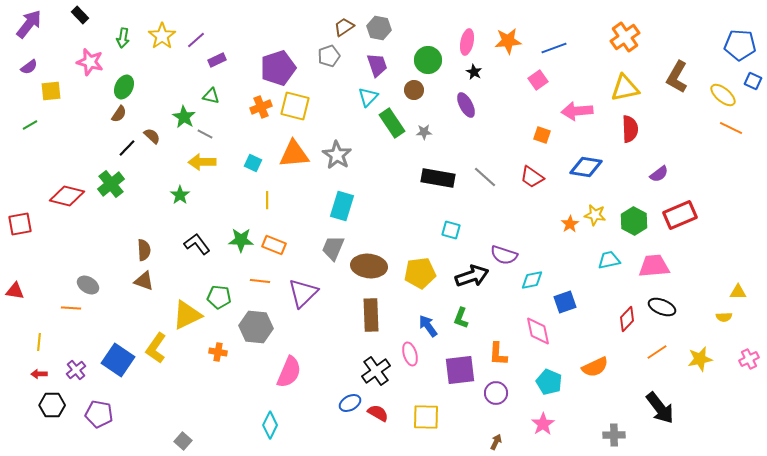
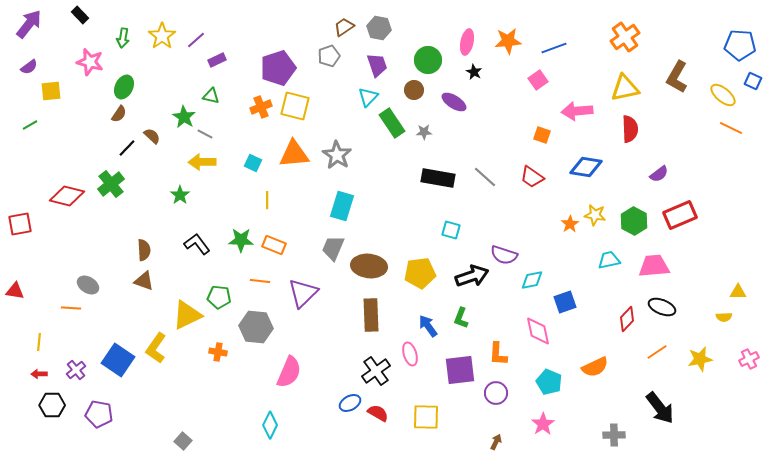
purple ellipse at (466, 105): moved 12 px left, 3 px up; rotated 30 degrees counterclockwise
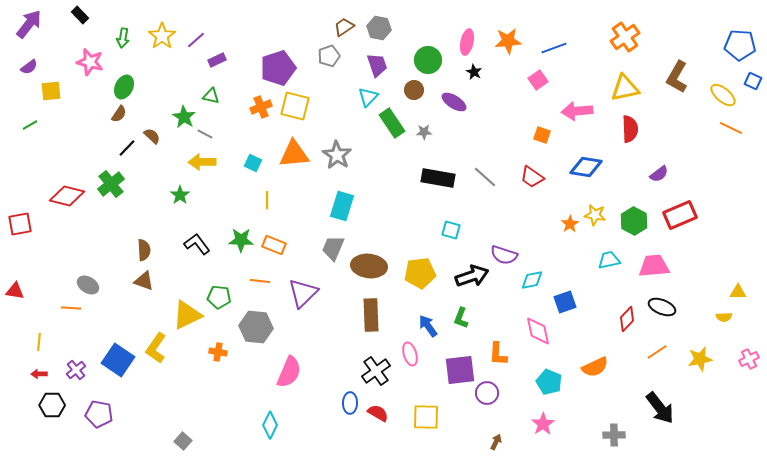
purple circle at (496, 393): moved 9 px left
blue ellipse at (350, 403): rotated 60 degrees counterclockwise
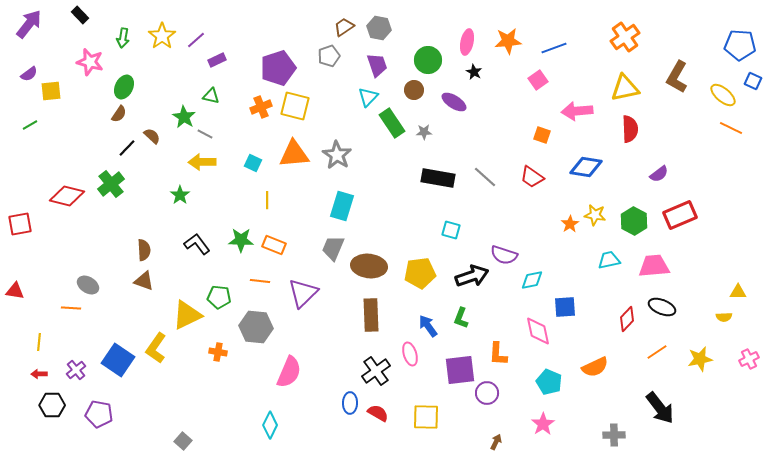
purple semicircle at (29, 67): moved 7 px down
blue square at (565, 302): moved 5 px down; rotated 15 degrees clockwise
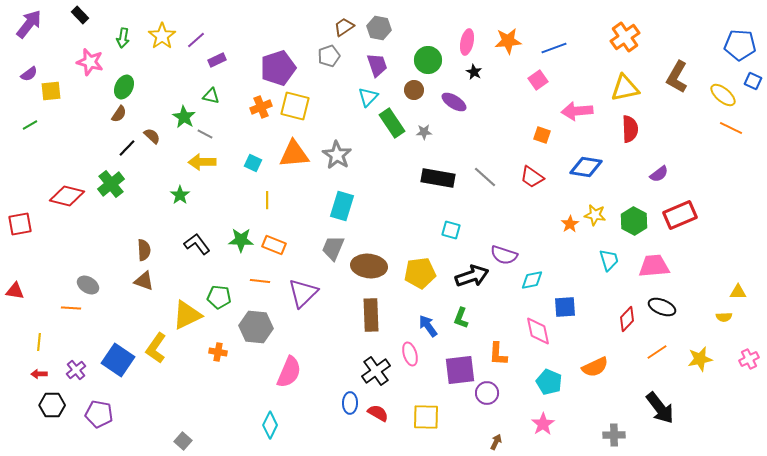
cyan trapezoid at (609, 260): rotated 85 degrees clockwise
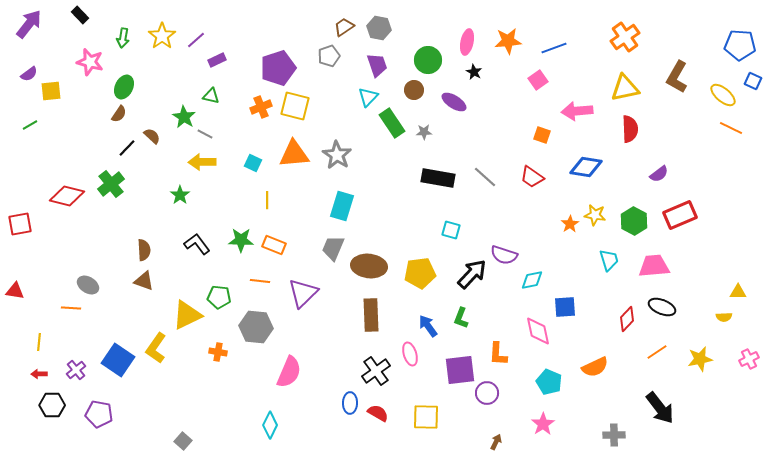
black arrow at (472, 276): moved 2 px up; rotated 28 degrees counterclockwise
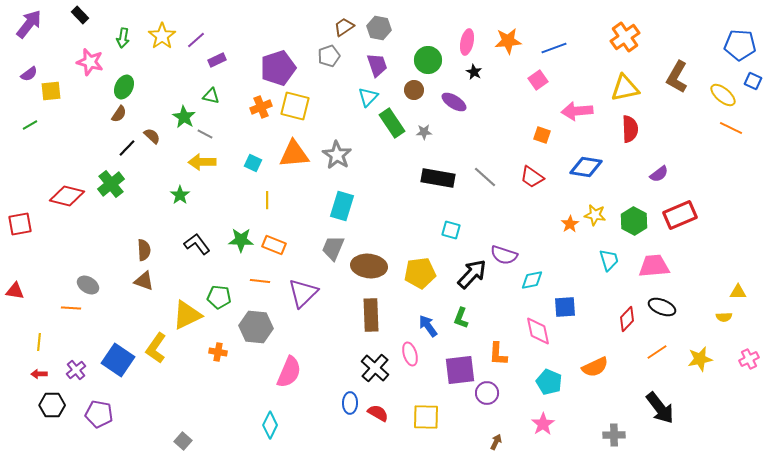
black cross at (376, 371): moved 1 px left, 3 px up; rotated 12 degrees counterclockwise
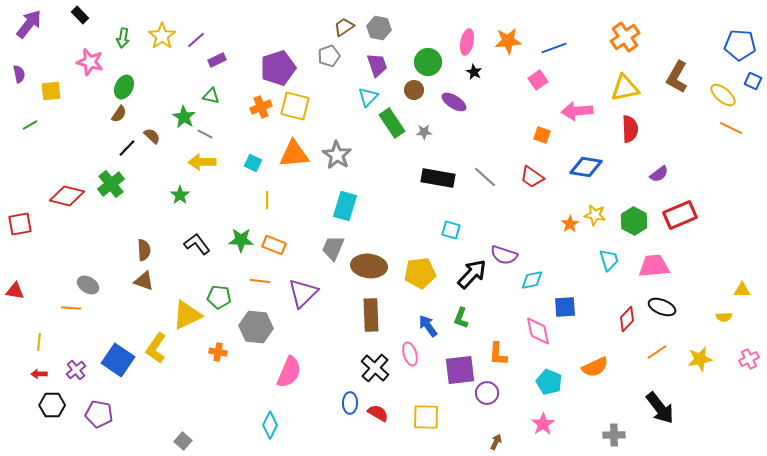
green circle at (428, 60): moved 2 px down
purple semicircle at (29, 74): moved 10 px left; rotated 66 degrees counterclockwise
cyan rectangle at (342, 206): moved 3 px right
yellow triangle at (738, 292): moved 4 px right, 2 px up
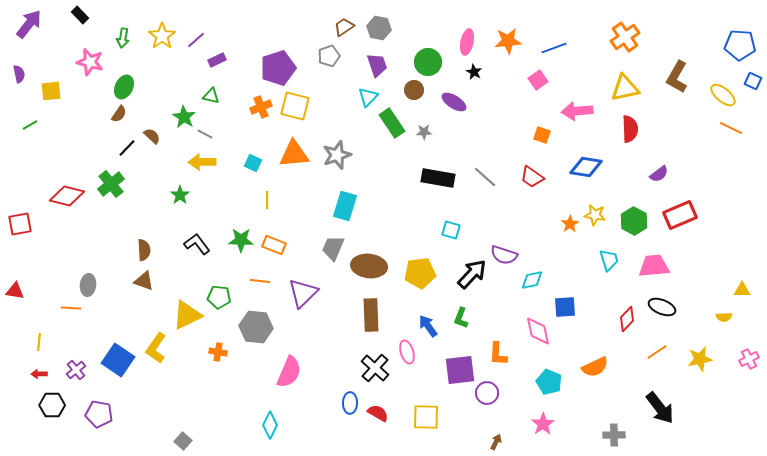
gray star at (337, 155): rotated 20 degrees clockwise
gray ellipse at (88, 285): rotated 65 degrees clockwise
pink ellipse at (410, 354): moved 3 px left, 2 px up
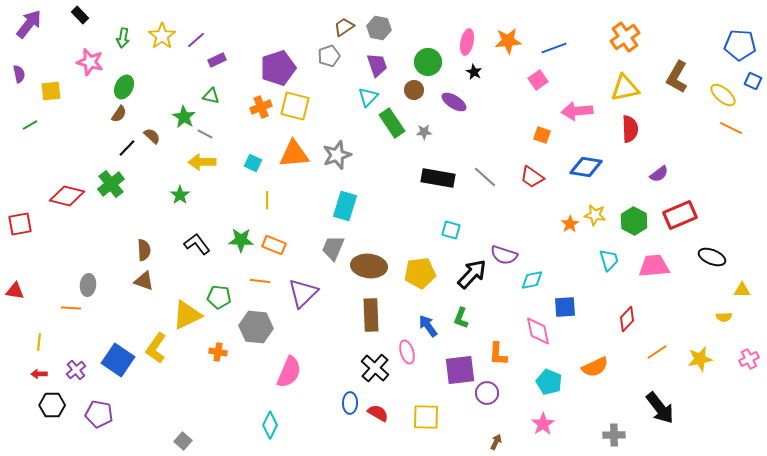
black ellipse at (662, 307): moved 50 px right, 50 px up
